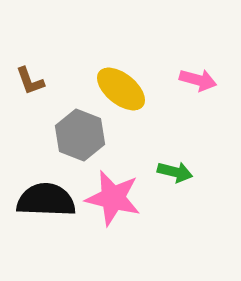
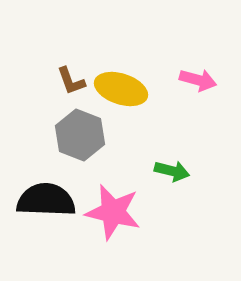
brown L-shape: moved 41 px right
yellow ellipse: rotated 21 degrees counterclockwise
green arrow: moved 3 px left, 1 px up
pink star: moved 14 px down
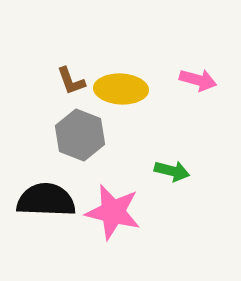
yellow ellipse: rotated 15 degrees counterclockwise
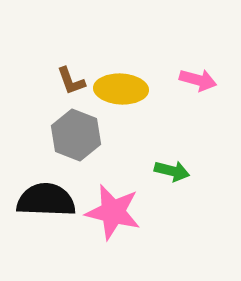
gray hexagon: moved 4 px left
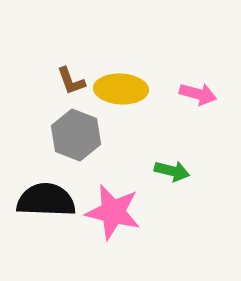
pink arrow: moved 14 px down
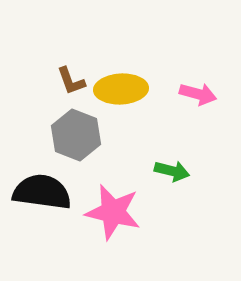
yellow ellipse: rotated 6 degrees counterclockwise
black semicircle: moved 4 px left, 8 px up; rotated 6 degrees clockwise
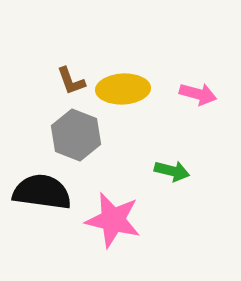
yellow ellipse: moved 2 px right
pink star: moved 8 px down
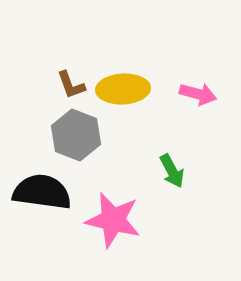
brown L-shape: moved 4 px down
green arrow: rotated 48 degrees clockwise
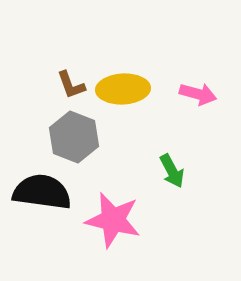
gray hexagon: moved 2 px left, 2 px down
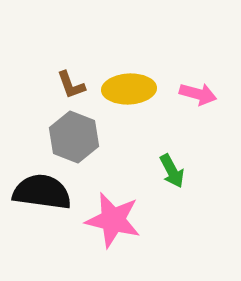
yellow ellipse: moved 6 px right
